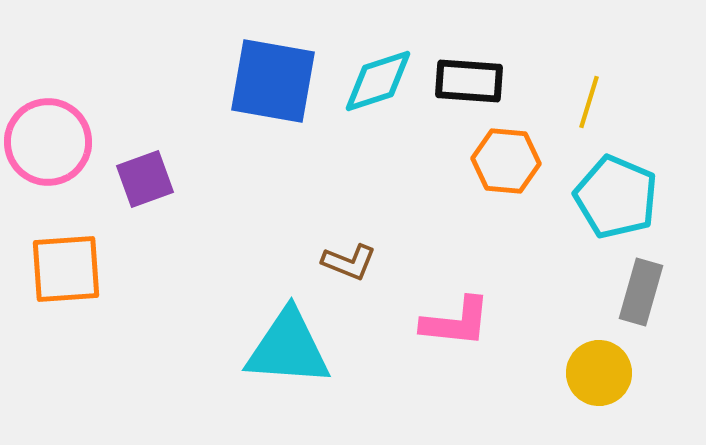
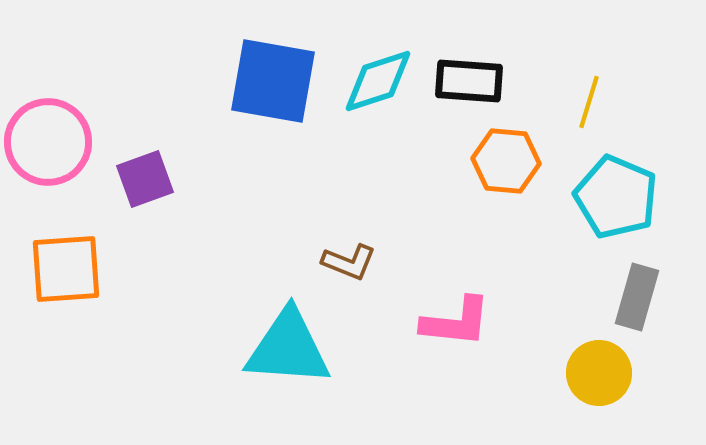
gray rectangle: moved 4 px left, 5 px down
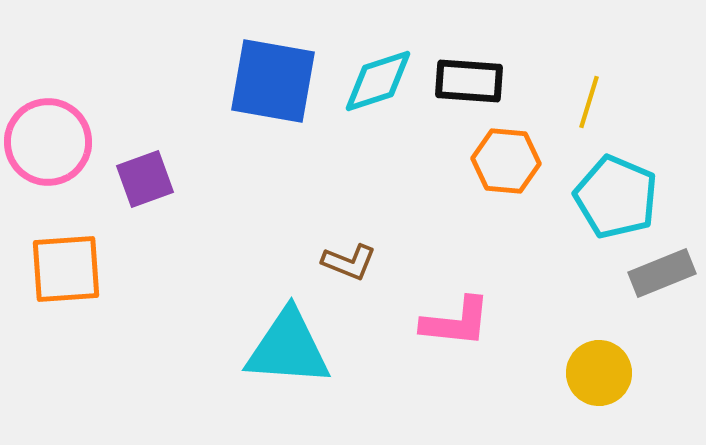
gray rectangle: moved 25 px right, 24 px up; rotated 52 degrees clockwise
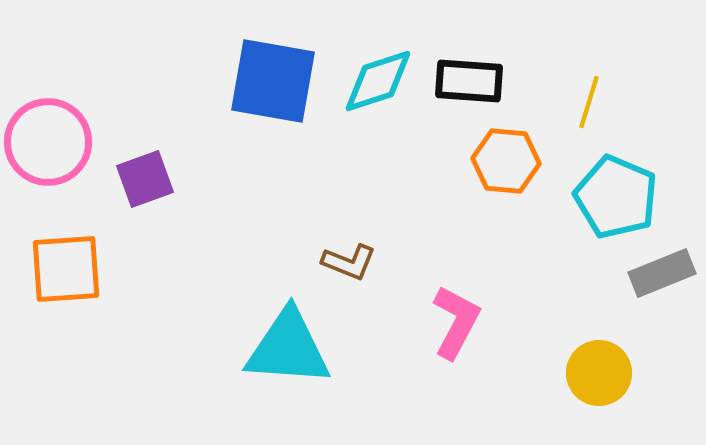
pink L-shape: rotated 68 degrees counterclockwise
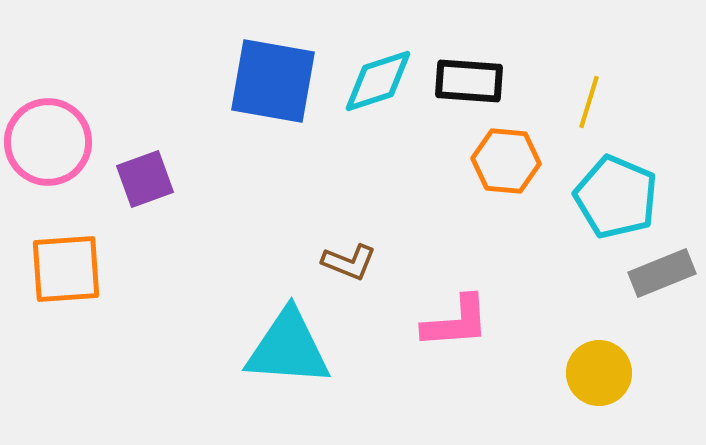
pink L-shape: rotated 58 degrees clockwise
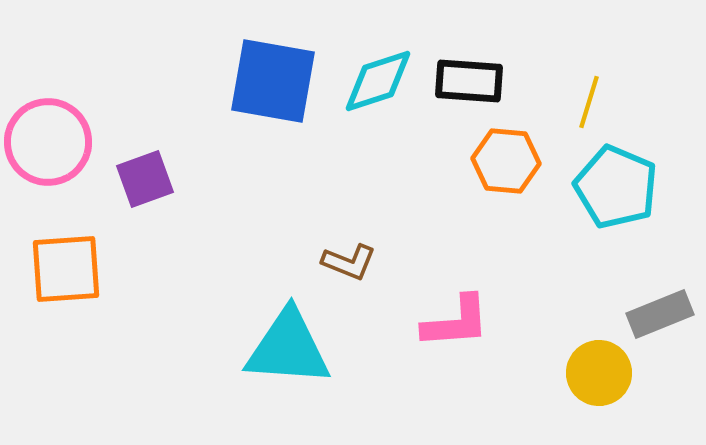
cyan pentagon: moved 10 px up
gray rectangle: moved 2 px left, 41 px down
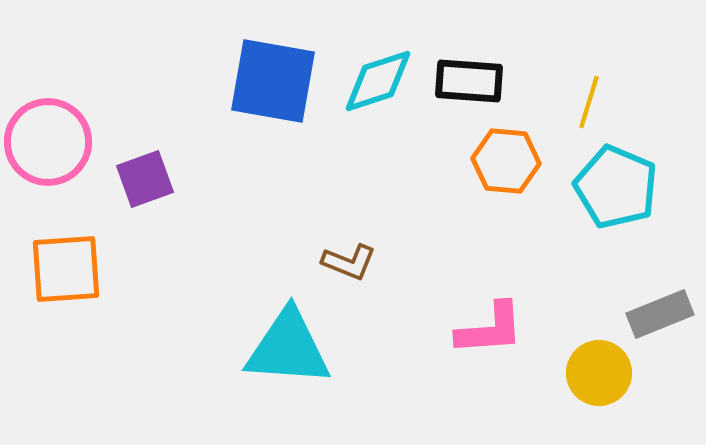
pink L-shape: moved 34 px right, 7 px down
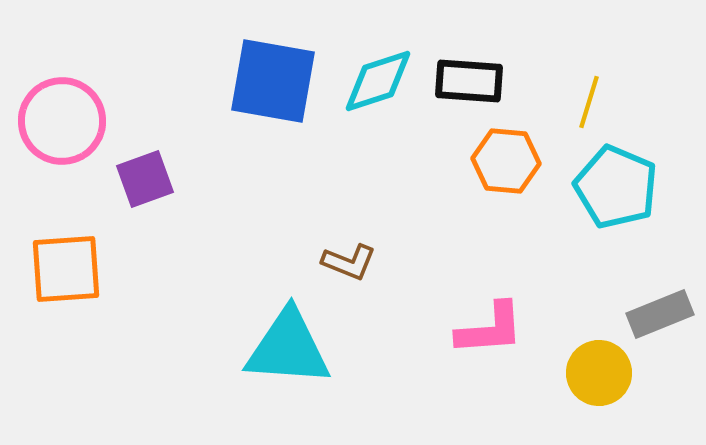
pink circle: moved 14 px right, 21 px up
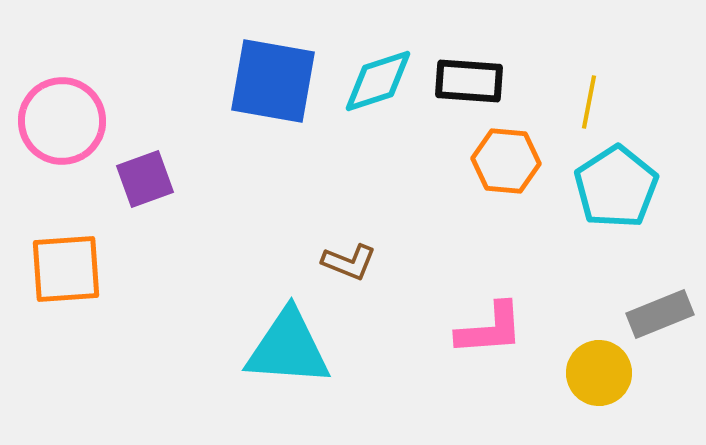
yellow line: rotated 6 degrees counterclockwise
cyan pentagon: rotated 16 degrees clockwise
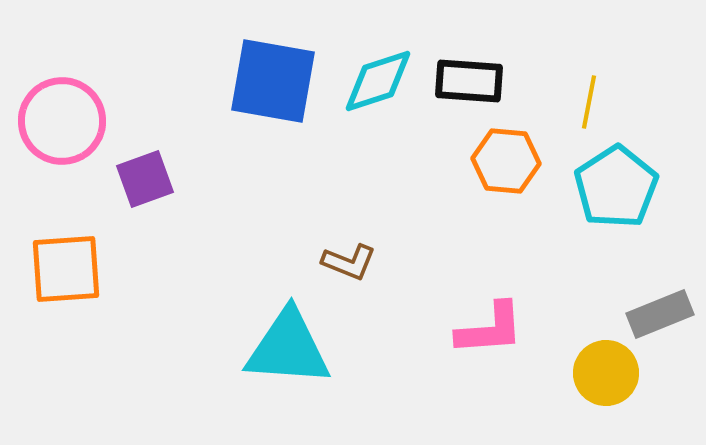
yellow circle: moved 7 px right
